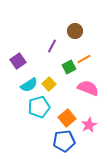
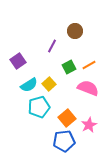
orange line: moved 5 px right, 6 px down
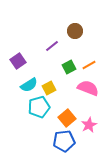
purple line: rotated 24 degrees clockwise
yellow square: moved 4 px down; rotated 16 degrees clockwise
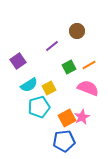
brown circle: moved 2 px right
orange square: rotated 12 degrees clockwise
pink star: moved 7 px left, 8 px up
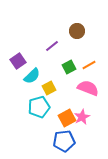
cyan semicircle: moved 3 px right, 9 px up; rotated 12 degrees counterclockwise
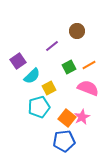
orange square: rotated 24 degrees counterclockwise
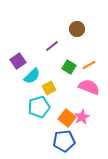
brown circle: moved 2 px up
green square: rotated 32 degrees counterclockwise
pink semicircle: moved 1 px right, 1 px up
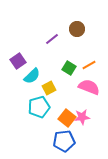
purple line: moved 7 px up
green square: moved 1 px down
pink star: rotated 21 degrees clockwise
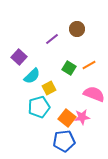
purple square: moved 1 px right, 4 px up; rotated 14 degrees counterclockwise
pink semicircle: moved 5 px right, 7 px down
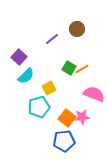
orange line: moved 7 px left, 4 px down
cyan semicircle: moved 6 px left
